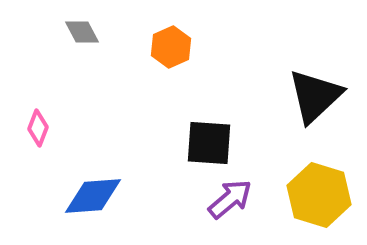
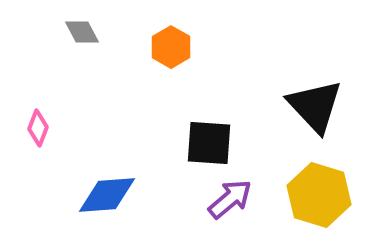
orange hexagon: rotated 6 degrees counterclockwise
black triangle: moved 10 px down; rotated 30 degrees counterclockwise
blue diamond: moved 14 px right, 1 px up
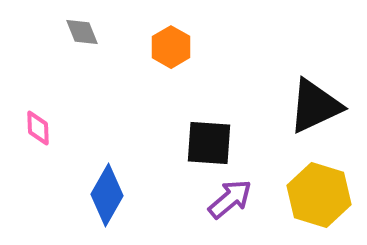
gray diamond: rotated 6 degrees clockwise
black triangle: rotated 48 degrees clockwise
pink diamond: rotated 24 degrees counterclockwise
blue diamond: rotated 56 degrees counterclockwise
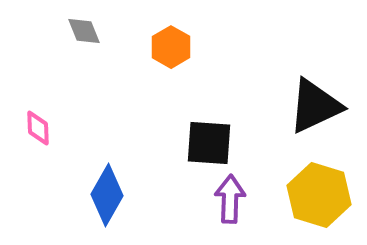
gray diamond: moved 2 px right, 1 px up
purple arrow: rotated 48 degrees counterclockwise
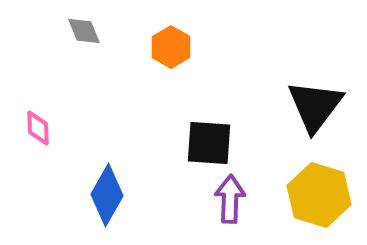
black triangle: rotated 28 degrees counterclockwise
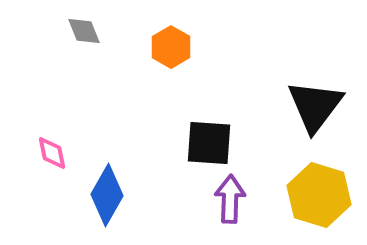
pink diamond: moved 14 px right, 25 px down; rotated 9 degrees counterclockwise
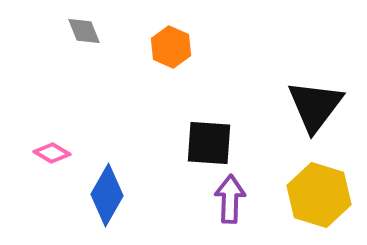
orange hexagon: rotated 6 degrees counterclockwise
pink diamond: rotated 48 degrees counterclockwise
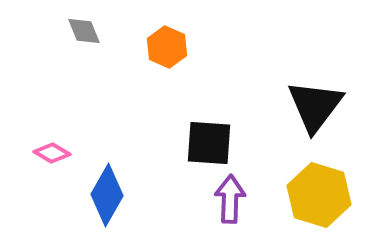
orange hexagon: moved 4 px left
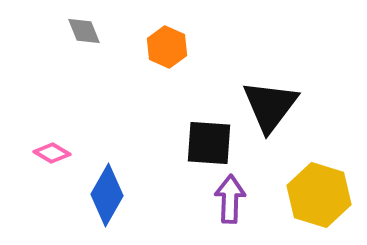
black triangle: moved 45 px left
